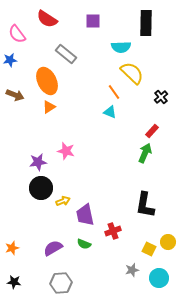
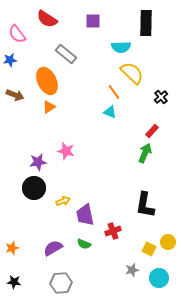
black circle: moved 7 px left
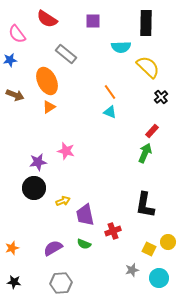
yellow semicircle: moved 16 px right, 6 px up
orange line: moved 4 px left
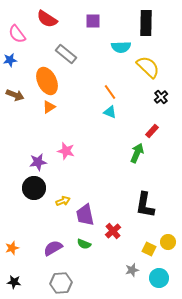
green arrow: moved 8 px left
red cross: rotated 21 degrees counterclockwise
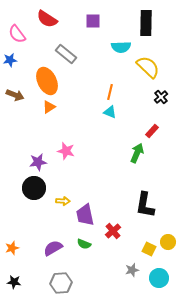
orange line: rotated 49 degrees clockwise
yellow arrow: rotated 24 degrees clockwise
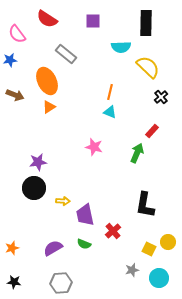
pink star: moved 28 px right, 4 px up
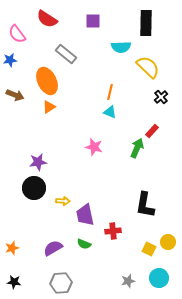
green arrow: moved 5 px up
red cross: rotated 35 degrees clockwise
gray star: moved 4 px left, 11 px down
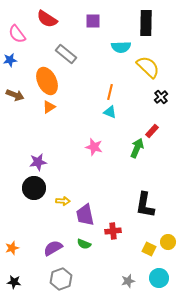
gray hexagon: moved 4 px up; rotated 15 degrees counterclockwise
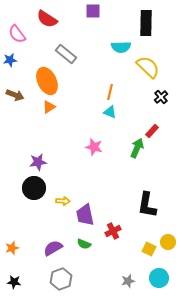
purple square: moved 10 px up
black L-shape: moved 2 px right
red cross: rotated 21 degrees counterclockwise
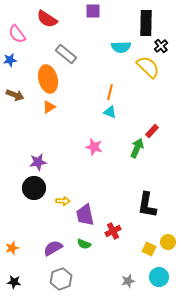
orange ellipse: moved 1 px right, 2 px up; rotated 12 degrees clockwise
black cross: moved 51 px up
cyan circle: moved 1 px up
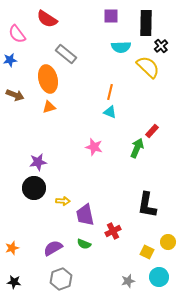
purple square: moved 18 px right, 5 px down
orange triangle: rotated 16 degrees clockwise
yellow square: moved 2 px left, 3 px down
